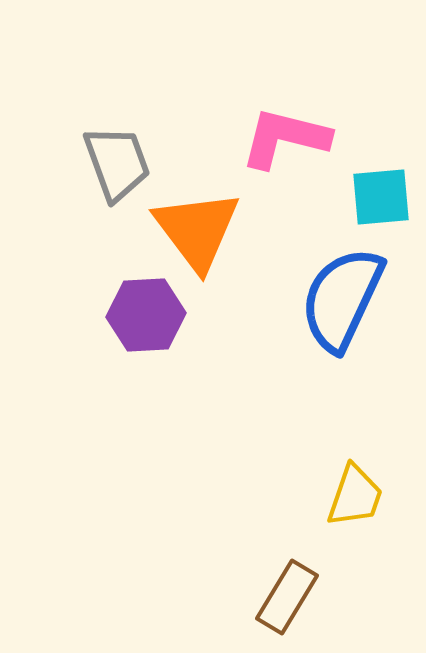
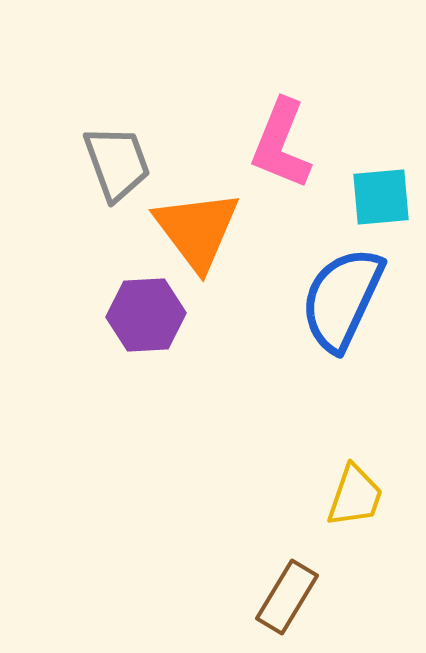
pink L-shape: moved 4 px left, 6 px down; rotated 82 degrees counterclockwise
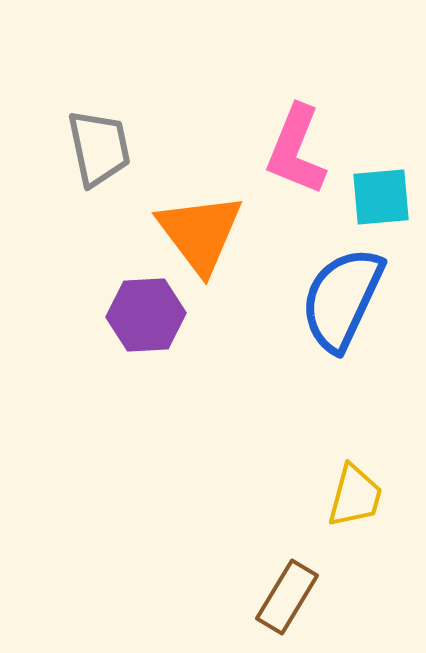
pink L-shape: moved 15 px right, 6 px down
gray trapezoid: moved 18 px left, 15 px up; rotated 8 degrees clockwise
orange triangle: moved 3 px right, 3 px down
yellow trapezoid: rotated 4 degrees counterclockwise
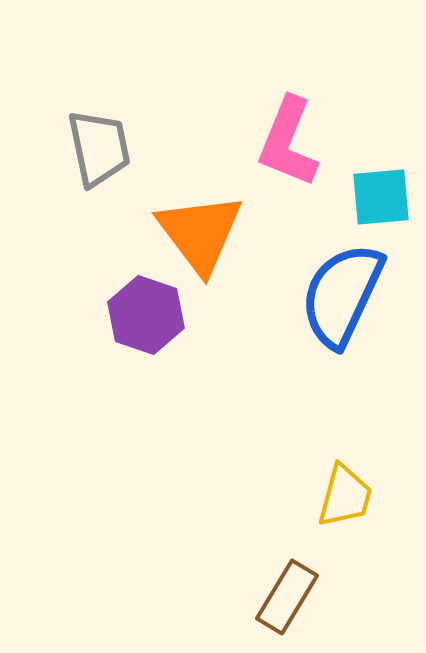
pink L-shape: moved 8 px left, 8 px up
blue semicircle: moved 4 px up
purple hexagon: rotated 22 degrees clockwise
yellow trapezoid: moved 10 px left
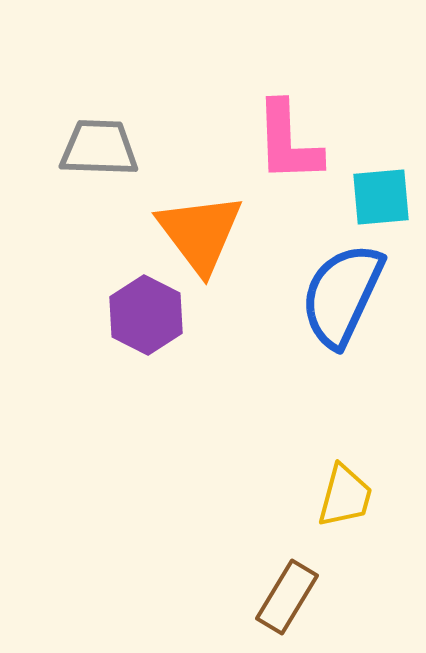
pink L-shape: rotated 24 degrees counterclockwise
gray trapezoid: rotated 76 degrees counterclockwise
purple hexagon: rotated 8 degrees clockwise
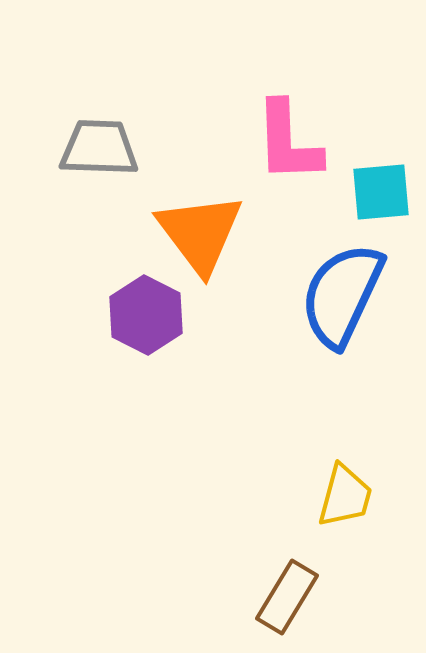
cyan square: moved 5 px up
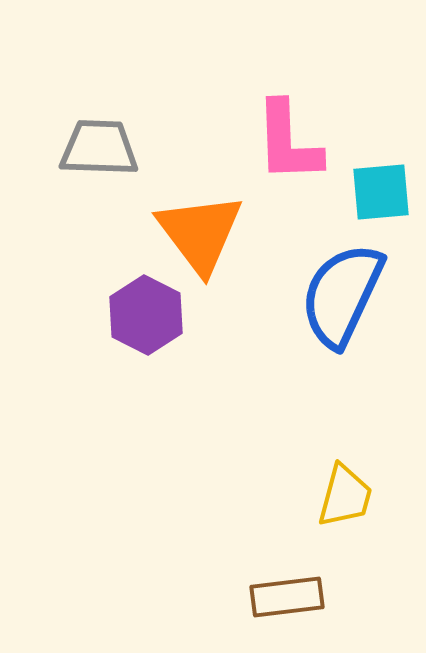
brown rectangle: rotated 52 degrees clockwise
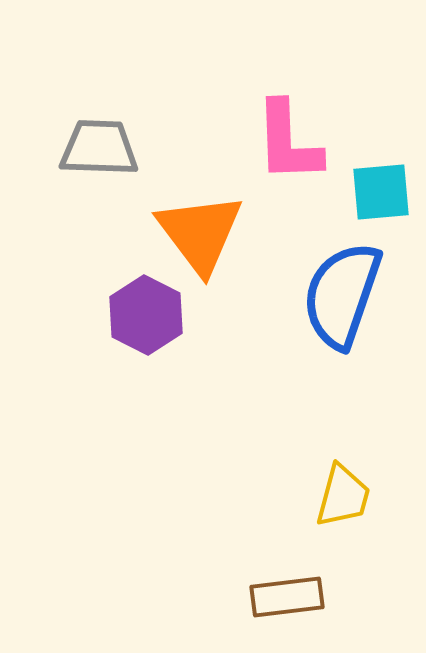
blue semicircle: rotated 6 degrees counterclockwise
yellow trapezoid: moved 2 px left
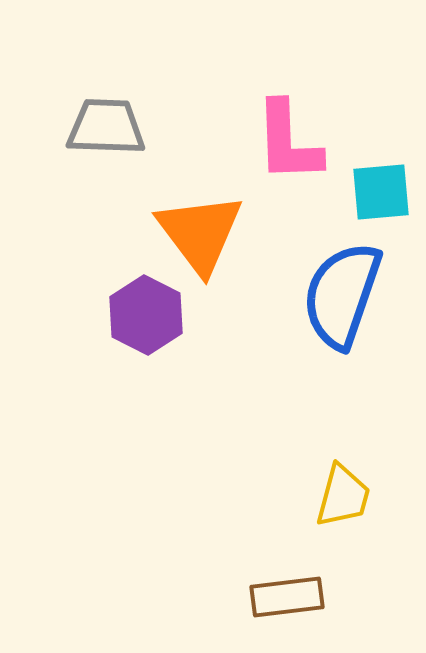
gray trapezoid: moved 7 px right, 21 px up
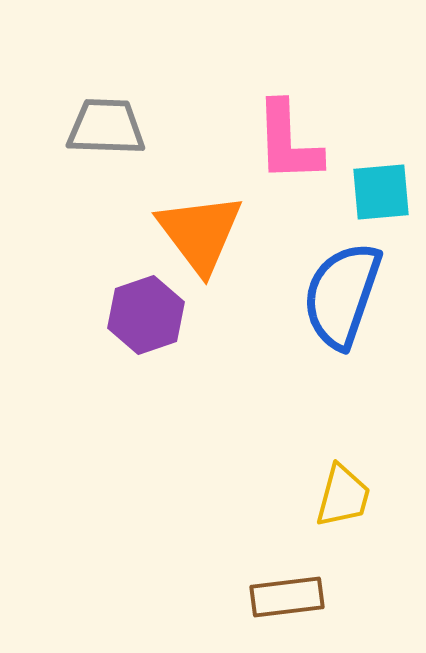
purple hexagon: rotated 14 degrees clockwise
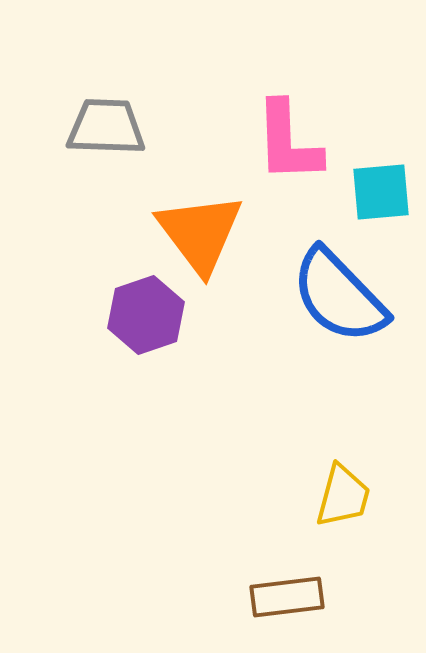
blue semicircle: moved 3 px left, 1 px down; rotated 63 degrees counterclockwise
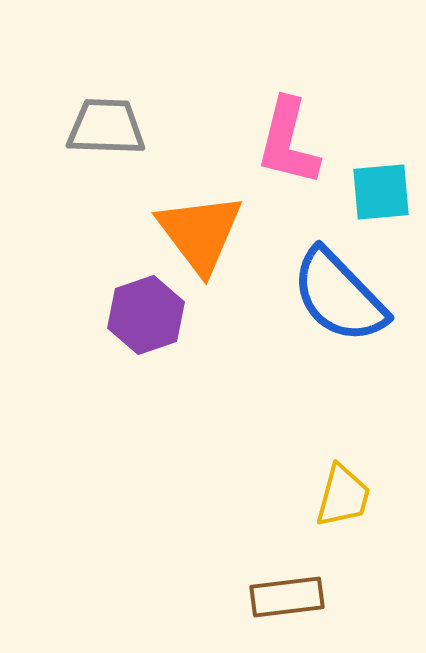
pink L-shape: rotated 16 degrees clockwise
